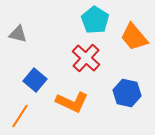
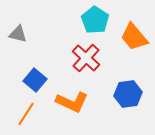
blue hexagon: moved 1 px right, 1 px down; rotated 20 degrees counterclockwise
orange line: moved 6 px right, 2 px up
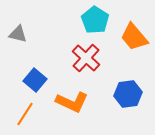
orange line: moved 1 px left
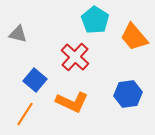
red cross: moved 11 px left, 1 px up
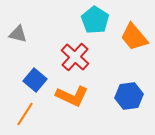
blue hexagon: moved 1 px right, 2 px down
orange L-shape: moved 6 px up
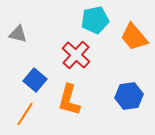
cyan pentagon: rotated 28 degrees clockwise
red cross: moved 1 px right, 2 px up
orange L-shape: moved 3 px left, 4 px down; rotated 80 degrees clockwise
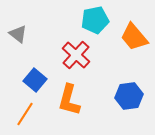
gray triangle: rotated 24 degrees clockwise
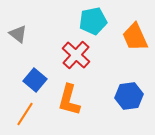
cyan pentagon: moved 2 px left, 1 px down
orange trapezoid: moved 1 px right; rotated 16 degrees clockwise
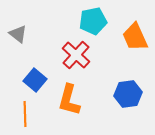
blue hexagon: moved 1 px left, 2 px up
orange line: rotated 35 degrees counterclockwise
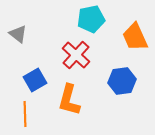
cyan pentagon: moved 2 px left, 2 px up
blue square: rotated 20 degrees clockwise
blue hexagon: moved 6 px left, 13 px up
